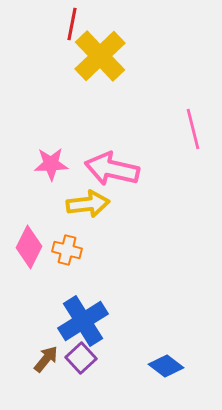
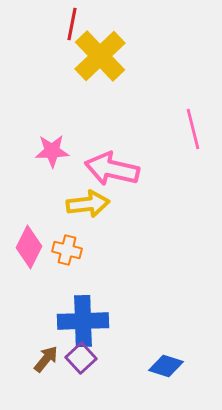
pink star: moved 1 px right, 13 px up
blue cross: rotated 30 degrees clockwise
blue diamond: rotated 20 degrees counterclockwise
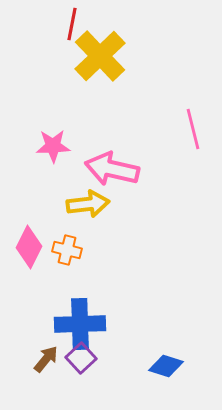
pink star: moved 1 px right, 5 px up
blue cross: moved 3 px left, 3 px down
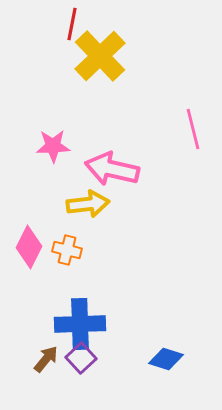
blue diamond: moved 7 px up
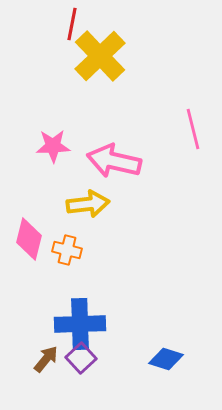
pink arrow: moved 2 px right, 8 px up
pink diamond: moved 8 px up; rotated 12 degrees counterclockwise
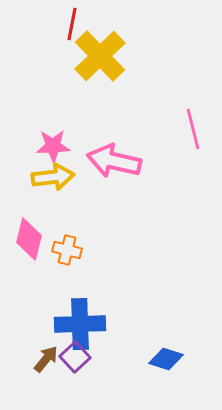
yellow arrow: moved 35 px left, 27 px up
purple square: moved 6 px left, 1 px up
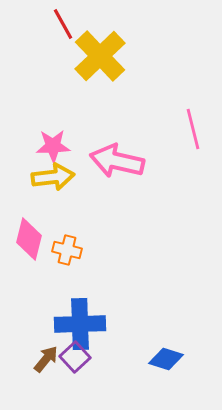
red line: moved 9 px left; rotated 40 degrees counterclockwise
pink arrow: moved 3 px right
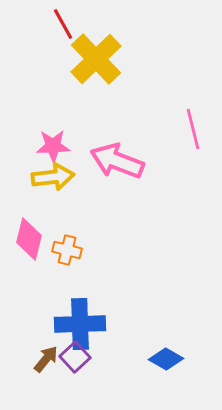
yellow cross: moved 4 px left, 3 px down
pink arrow: rotated 8 degrees clockwise
blue diamond: rotated 12 degrees clockwise
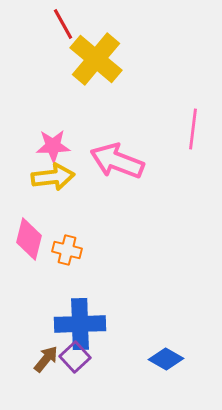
yellow cross: rotated 6 degrees counterclockwise
pink line: rotated 21 degrees clockwise
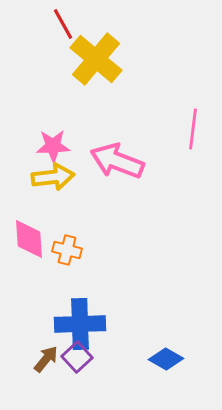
pink diamond: rotated 18 degrees counterclockwise
purple square: moved 2 px right
